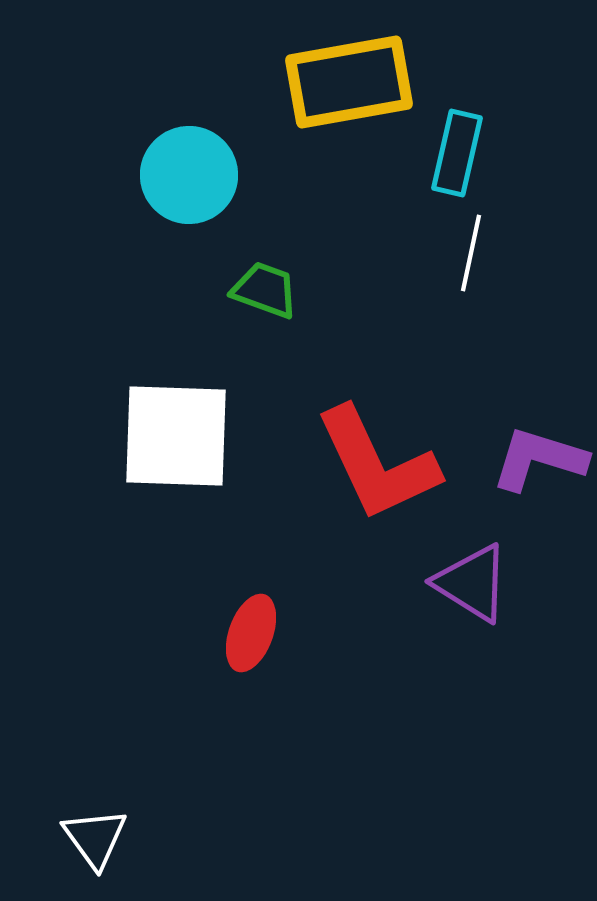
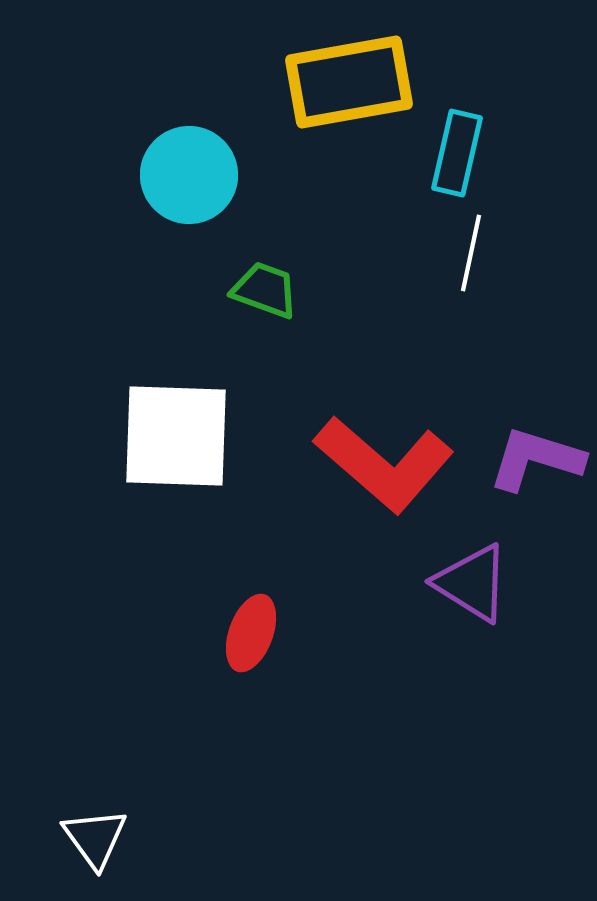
purple L-shape: moved 3 px left
red L-shape: moved 7 px right; rotated 24 degrees counterclockwise
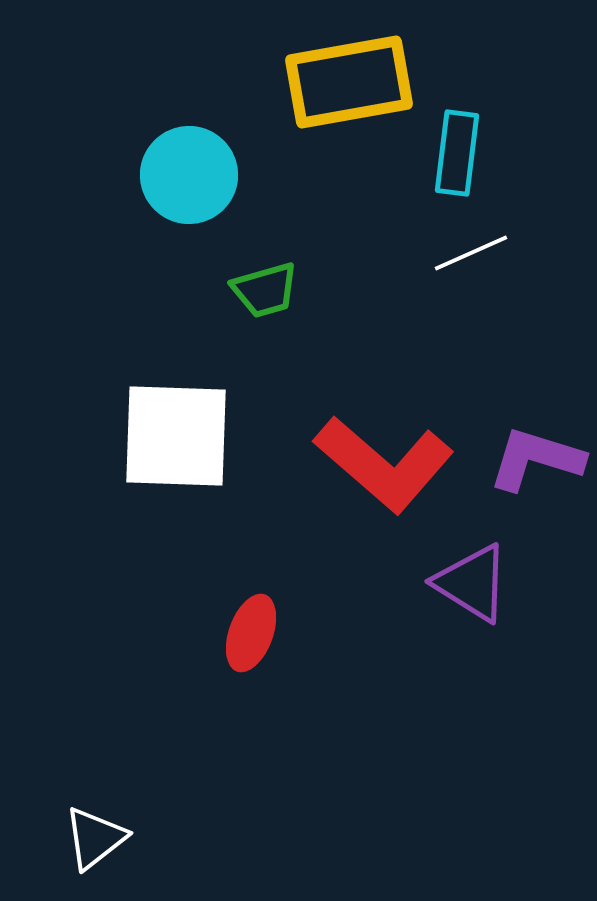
cyan rectangle: rotated 6 degrees counterclockwise
white line: rotated 54 degrees clockwise
green trapezoid: rotated 144 degrees clockwise
white triangle: rotated 28 degrees clockwise
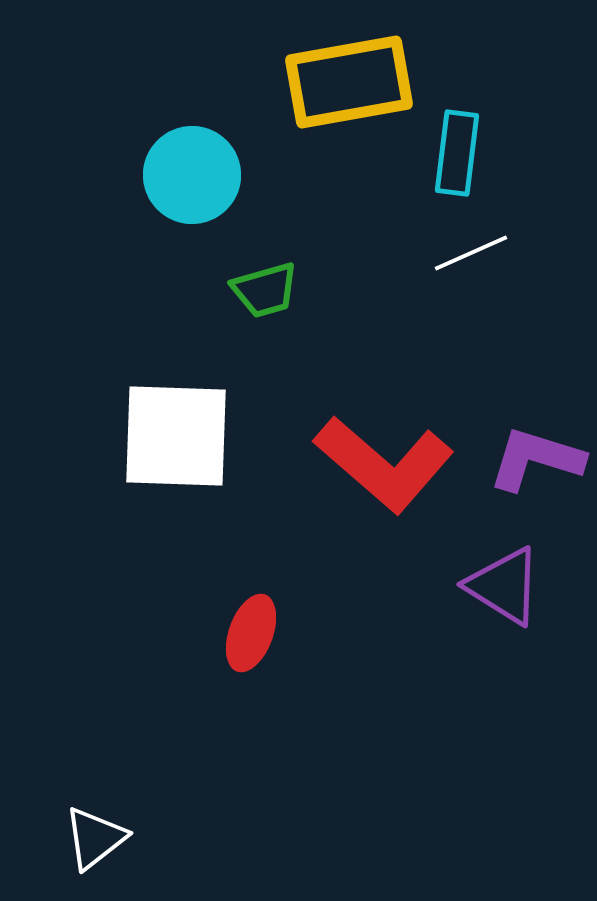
cyan circle: moved 3 px right
purple triangle: moved 32 px right, 3 px down
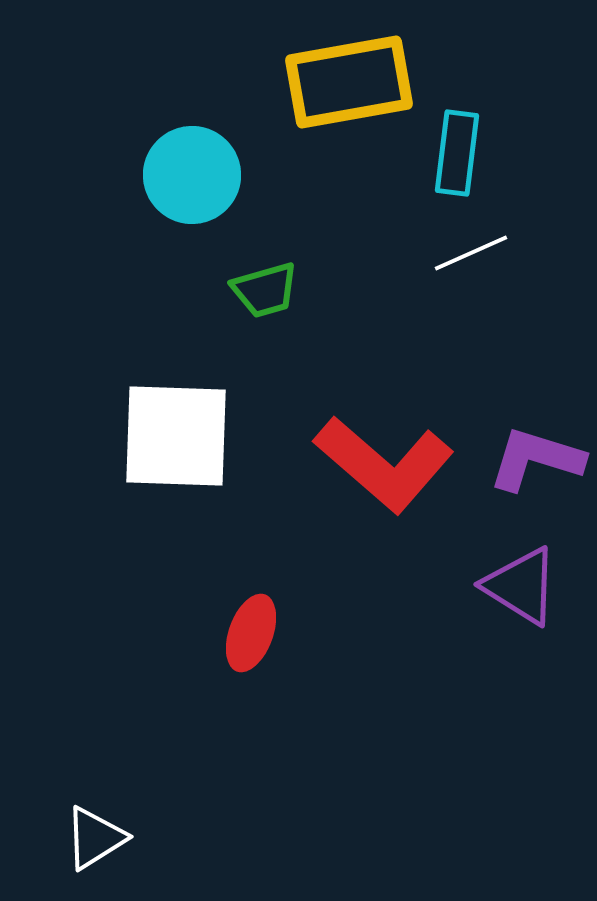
purple triangle: moved 17 px right
white triangle: rotated 6 degrees clockwise
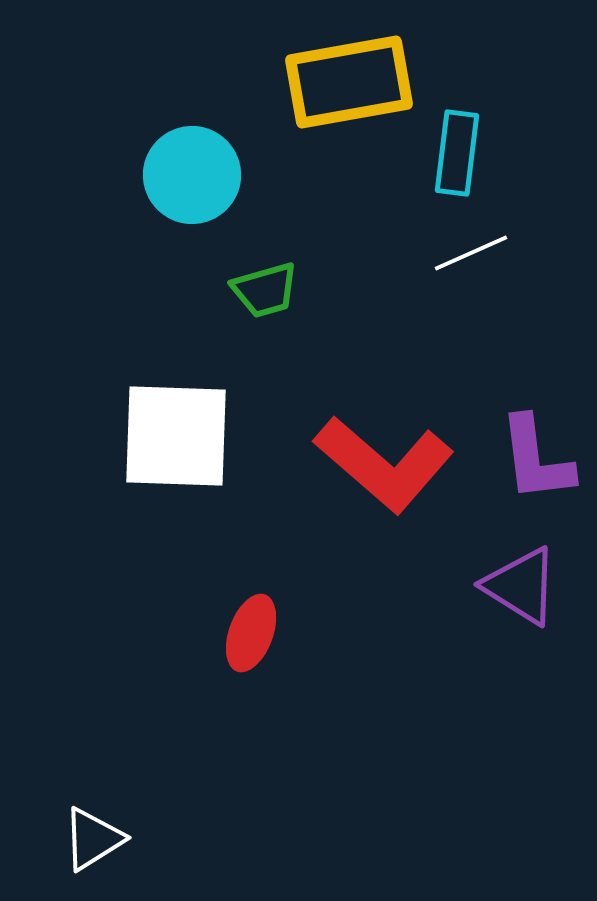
purple L-shape: rotated 114 degrees counterclockwise
white triangle: moved 2 px left, 1 px down
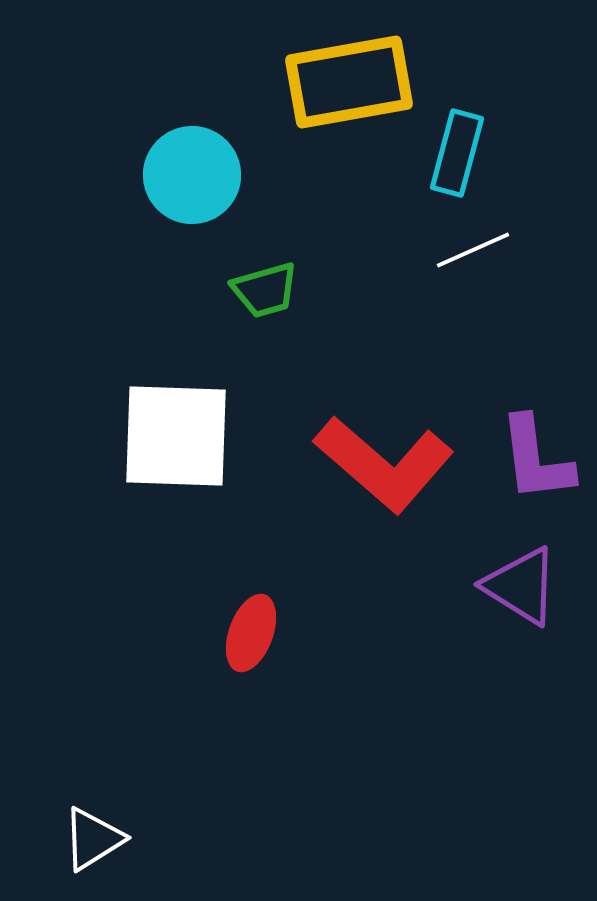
cyan rectangle: rotated 8 degrees clockwise
white line: moved 2 px right, 3 px up
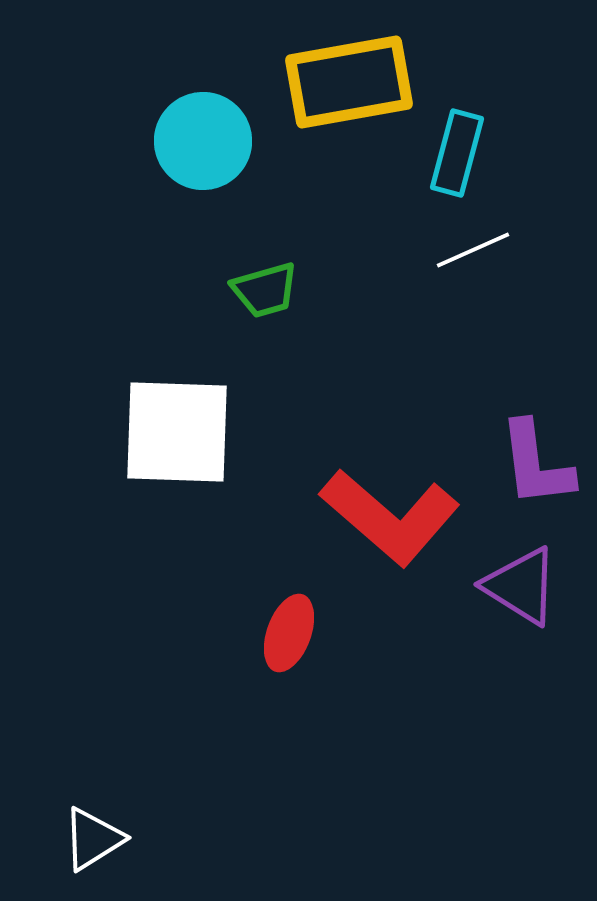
cyan circle: moved 11 px right, 34 px up
white square: moved 1 px right, 4 px up
purple L-shape: moved 5 px down
red L-shape: moved 6 px right, 53 px down
red ellipse: moved 38 px right
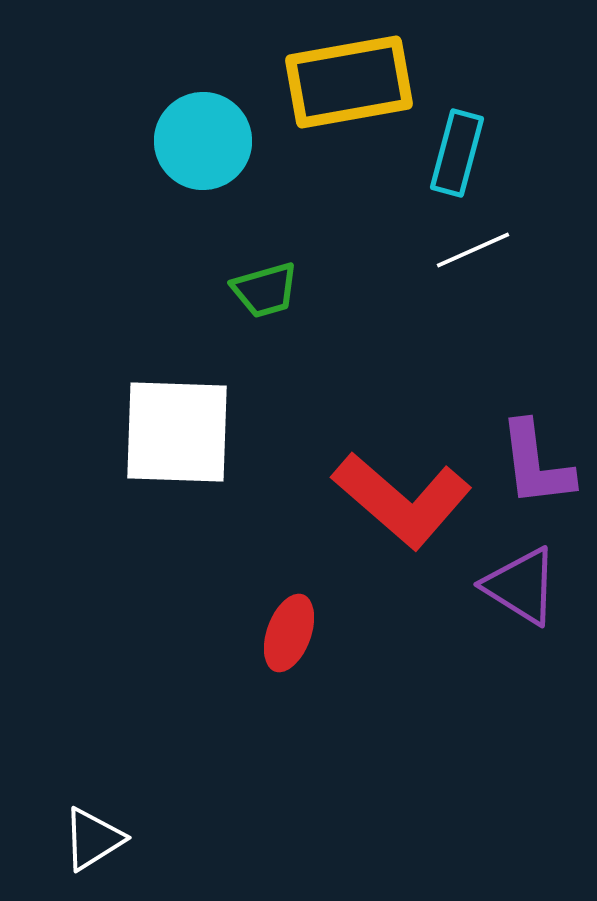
red L-shape: moved 12 px right, 17 px up
